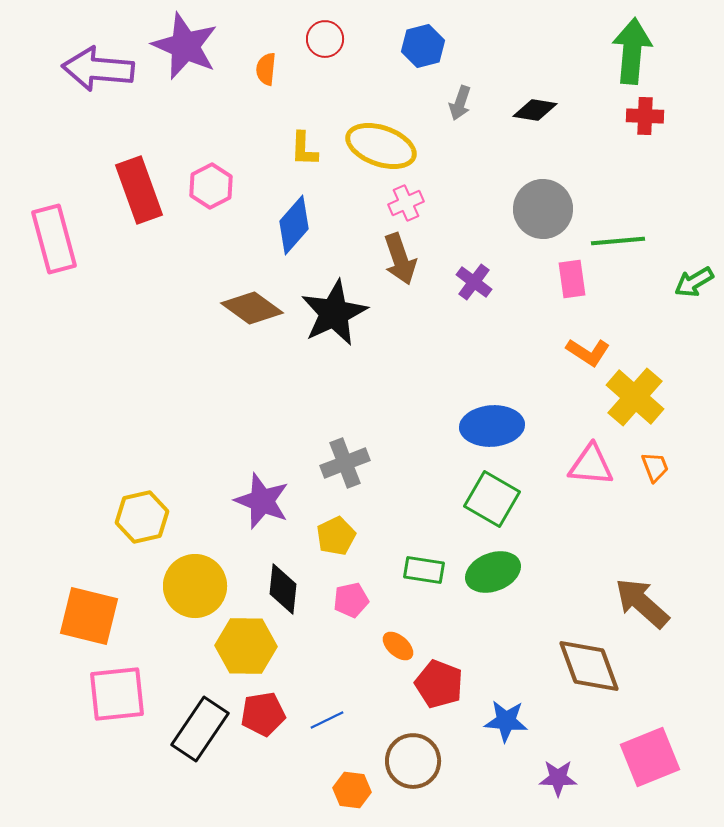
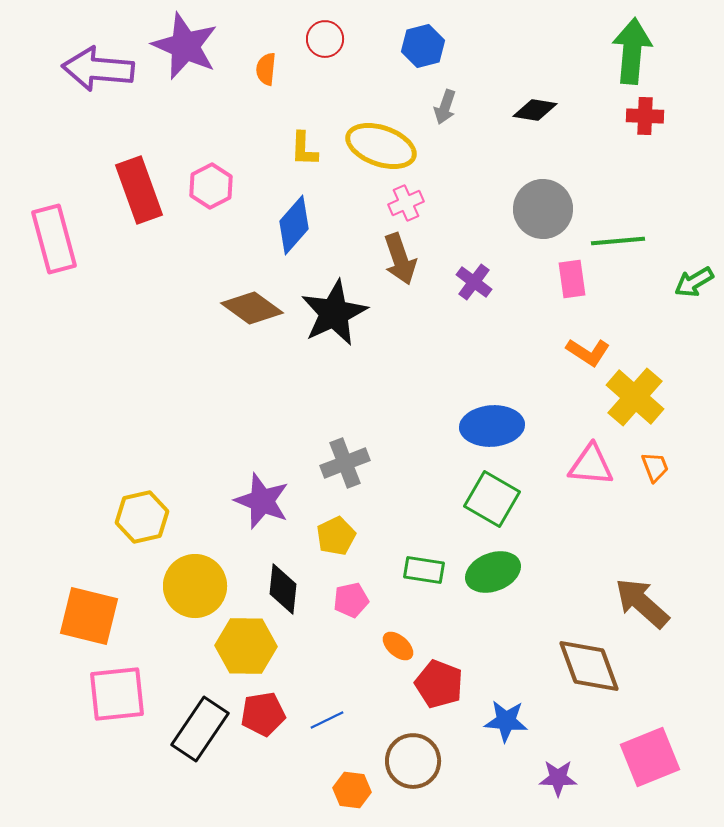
gray arrow at (460, 103): moved 15 px left, 4 px down
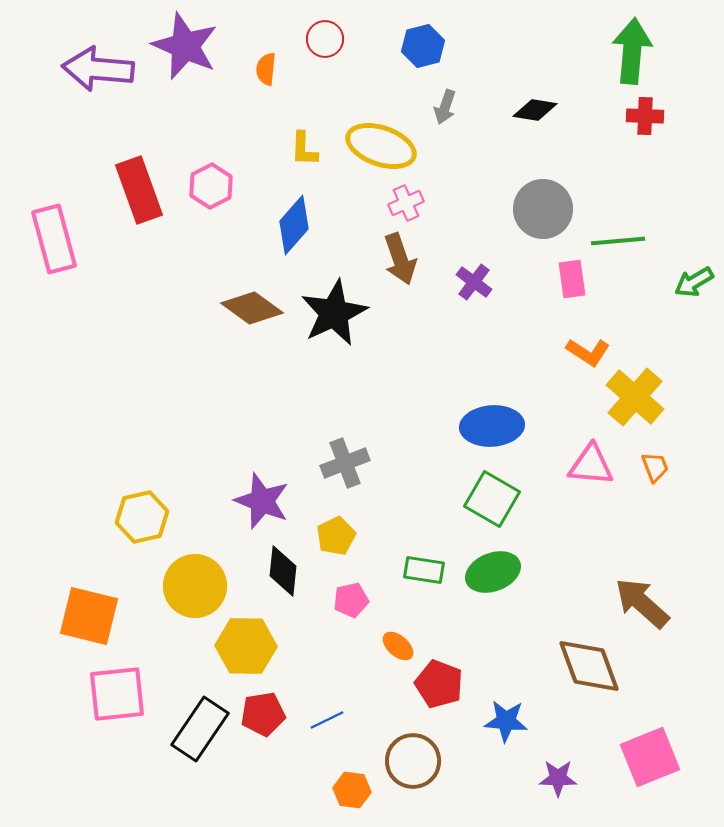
black diamond at (283, 589): moved 18 px up
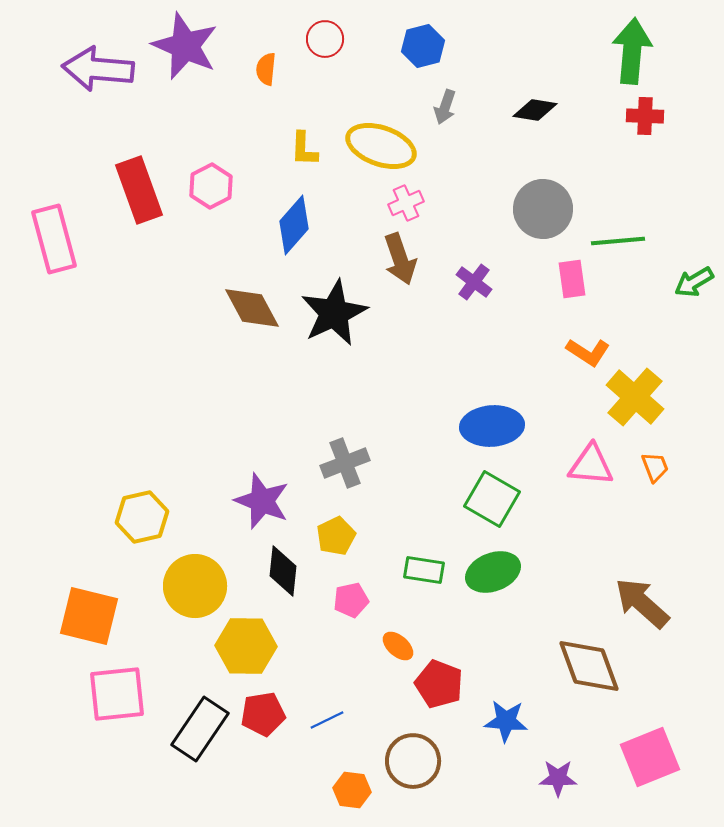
brown diamond at (252, 308): rotated 26 degrees clockwise
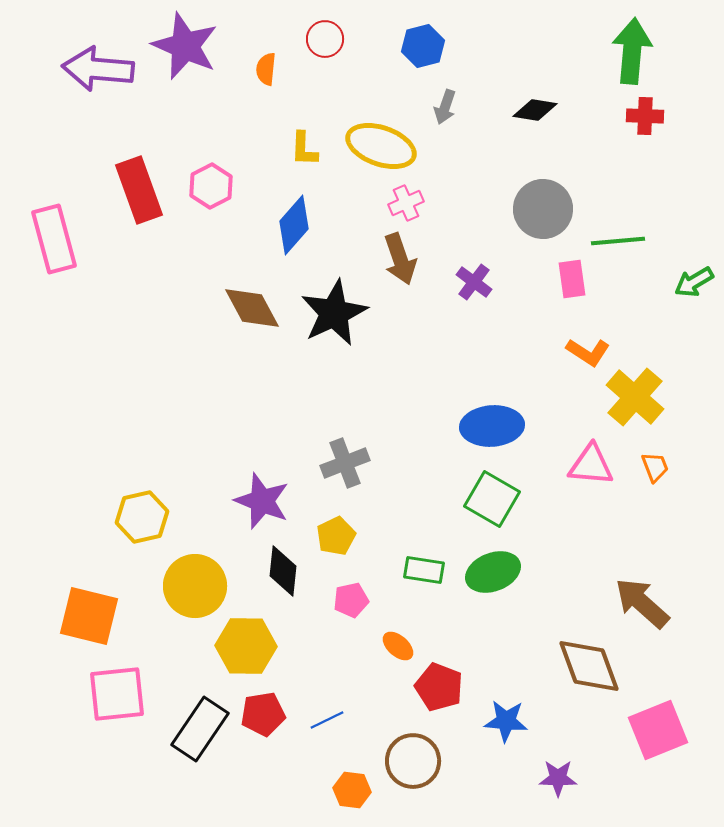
red pentagon at (439, 684): moved 3 px down
pink square at (650, 757): moved 8 px right, 27 px up
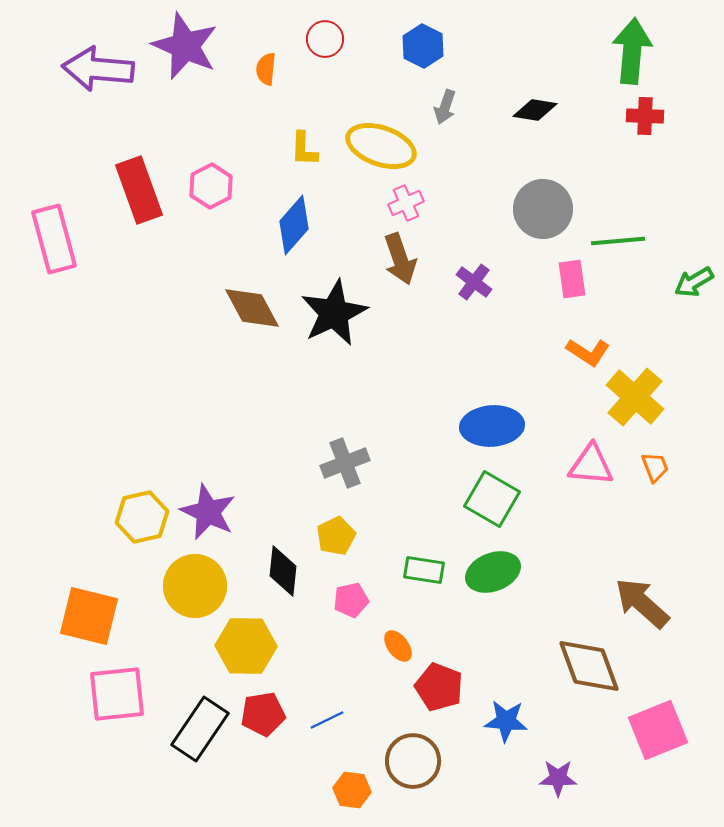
blue hexagon at (423, 46): rotated 18 degrees counterclockwise
purple star at (262, 501): moved 54 px left, 11 px down; rotated 4 degrees clockwise
orange ellipse at (398, 646): rotated 12 degrees clockwise
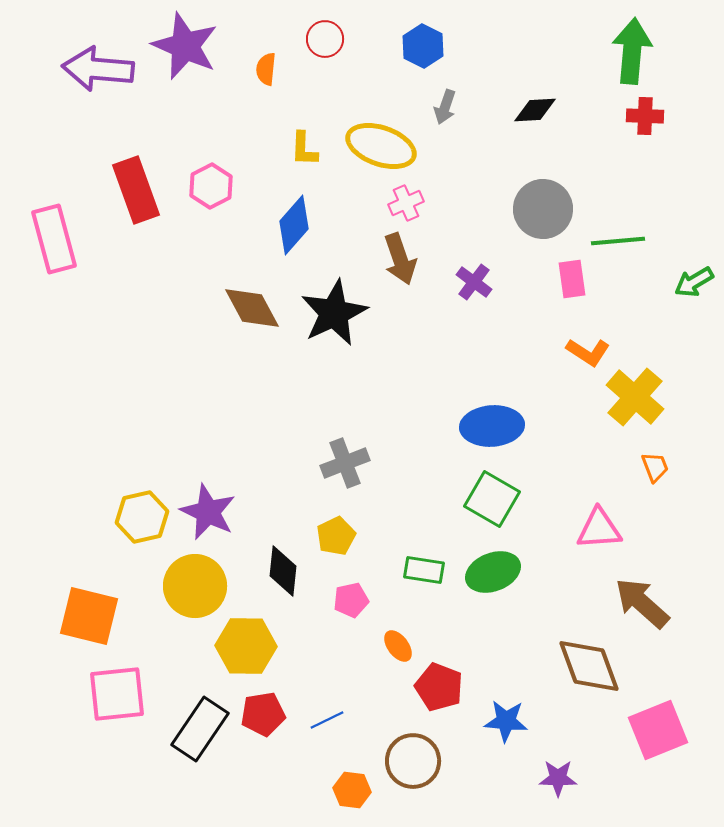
black diamond at (535, 110): rotated 12 degrees counterclockwise
red rectangle at (139, 190): moved 3 px left
pink triangle at (591, 465): moved 8 px right, 64 px down; rotated 9 degrees counterclockwise
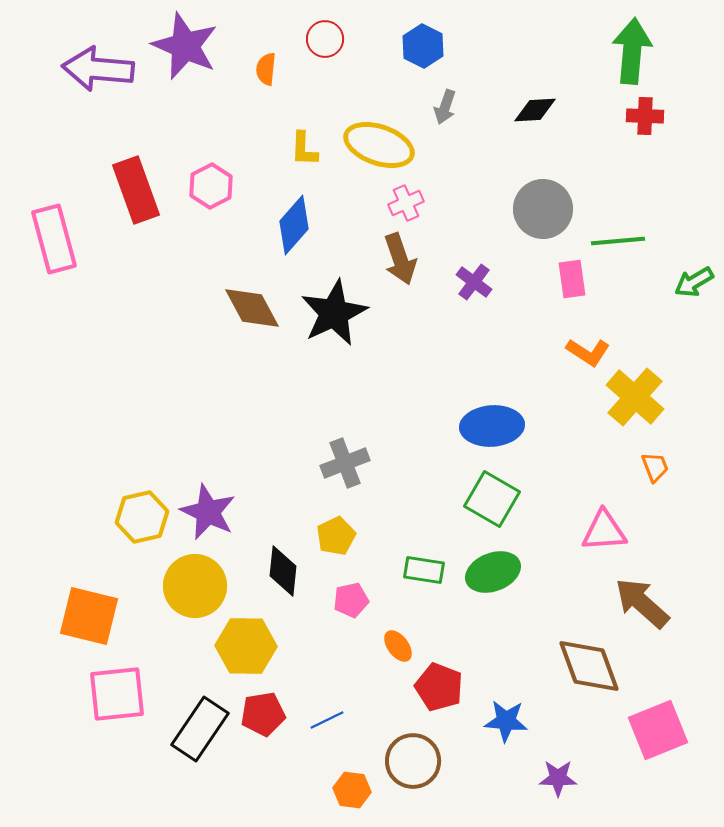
yellow ellipse at (381, 146): moved 2 px left, 1 px up
pink triangle at (599, 529): moved 5 px right, 2 px down
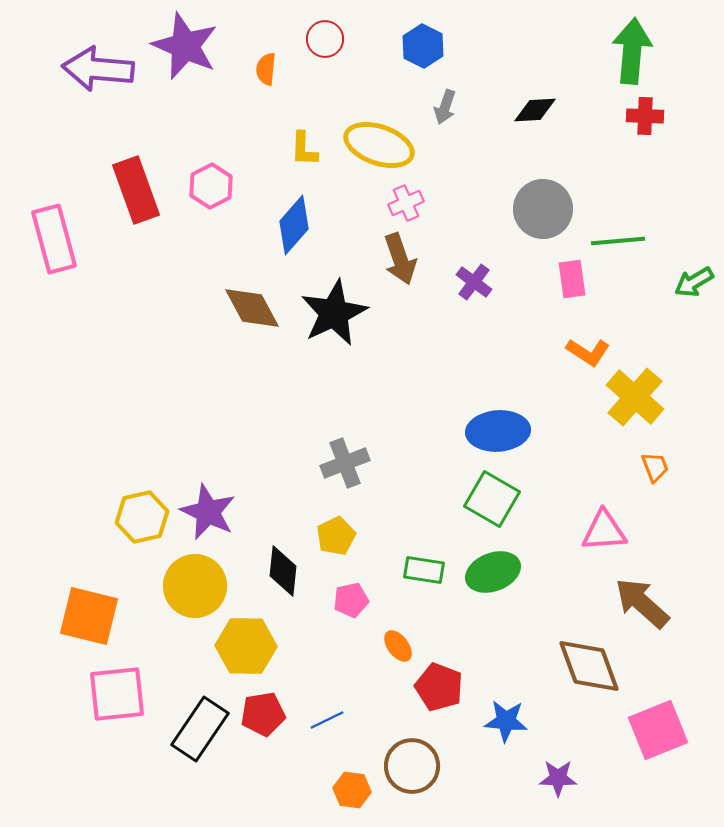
blue ellipse at (492, 426): moved 6 px right, 5 px down
brown circle at (413, 761): moved 1 px left, 5 px down
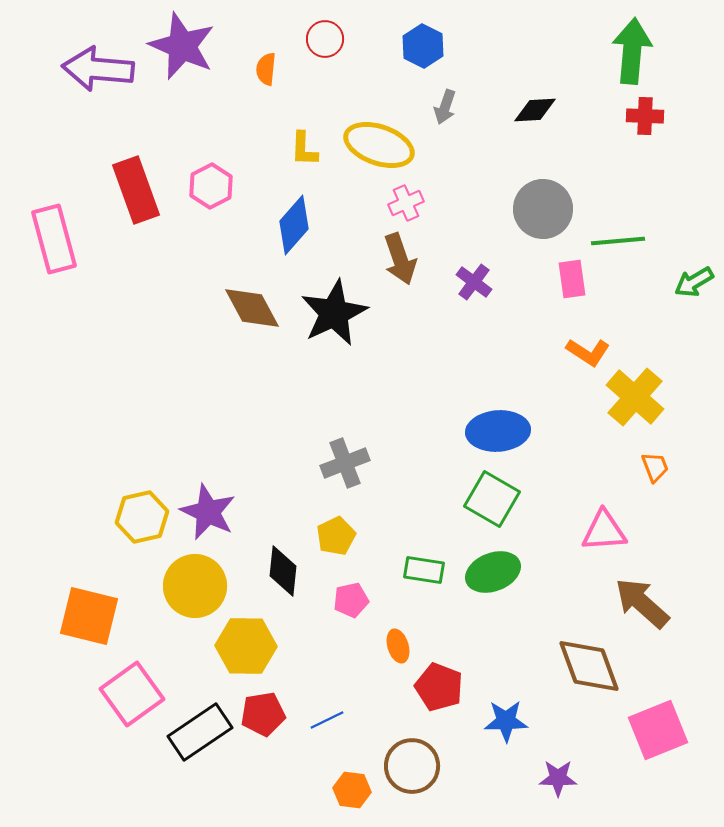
purple star at (185, 46): moved 3 px left
orange ellipse at (398, 646): rotated 20 degrees clockwise
pink square at (117, 694): moved 15 px right; rotated 30 degrees counterclockwise
blue star at (506, 721): rotated 6 degrees counterclockwise
black rectangle at (200, 729): moved 3 px down; rotated 22 degrees clockwise
